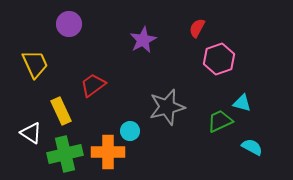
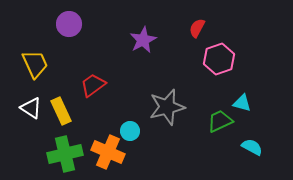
white triangle: moved 25 px up
orange cross: rotated 24 degrees clockwise
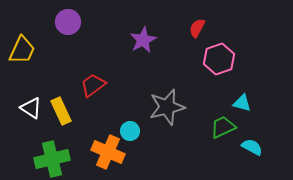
purple circle: moved 1 px left, 2 px up
yellow trapezoid: moved 13 px left, 14 px up; rotated 48 degrees clockwise
green trapezoid: moved 3 px right, 6 px down
green cross: moved 13 px left, 5 px down
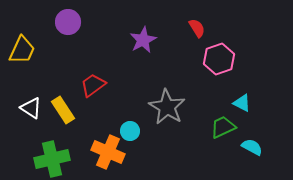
red semicircle: rotated 120 degrees clockwise
cyan triangle: rotated 12 degrees clockwise
gray star: rotated 27 degrees counterclockwise
yellow rectangle: moved 2 px right, 1 px up; rotated 8 degrees counterclockwise
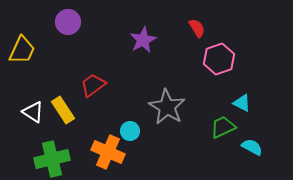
white triangle: moved 2 px right, 4 px down
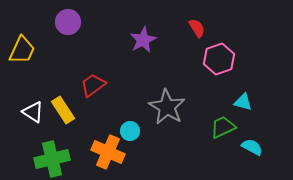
cyan triangle: moved 1 px right, 1 px up; rotated 12 degrees counterclockwise
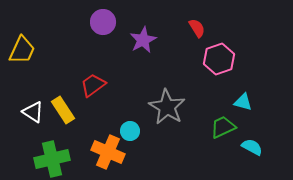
purple circle: moved 35 px right
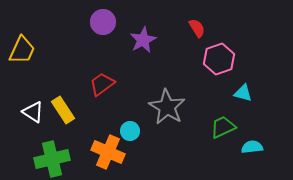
red trapezoid: moved 9 px right, 1 px up
cyan triangle: moved 9 px up
cyan semicircle: rotated 35 degrees counterclockwise
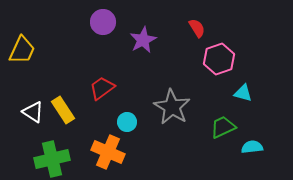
red trapezoid: moved 4 px down
gray star: moved 5 px right
cyan circle: moved 3 px left, 9 px up
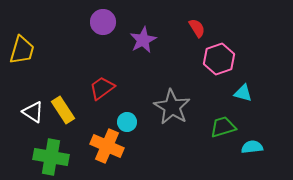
yellow trapezoid: rotated 8 degrees counterclockwise
green trapezoid: rotated 8 degrees clockwise
orange cross: moved 1 px left, 6 px up
green cross: moved 1 px left, 2 px up; rotated 24 degrees clockwise
